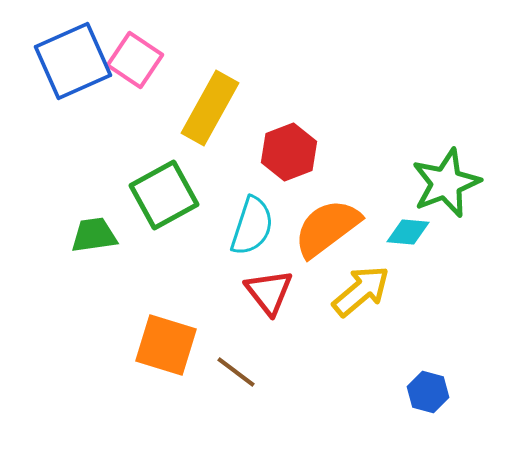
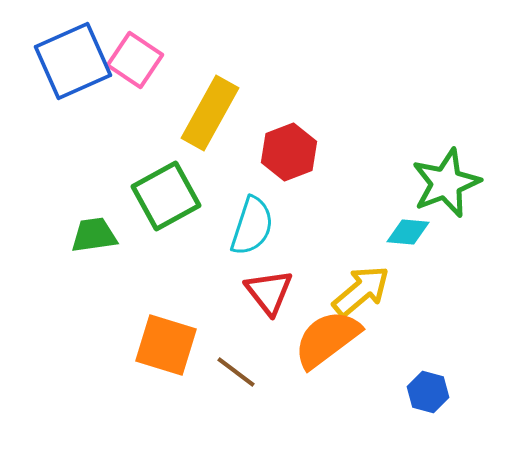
yellow rectangle: moved 5 px down
green square: moved 2 px right, 1 px down
orange semicircle: moved 111 px down
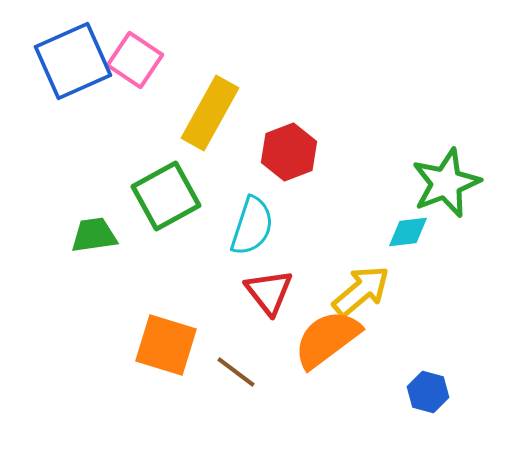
cyan diamond: rotated 12 degrees counterclockwise
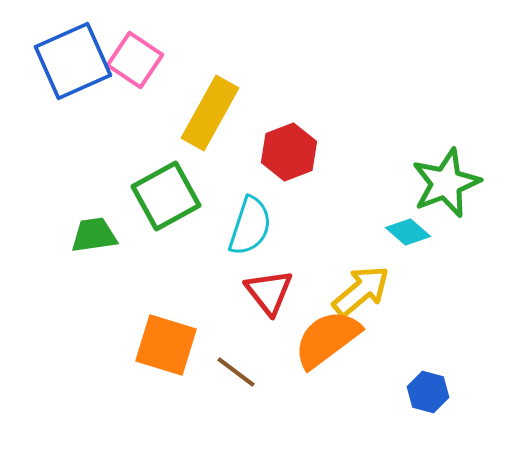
cyan semicircle: moved 2 px left
cyan diamond: rotated 48 degrees clockwise
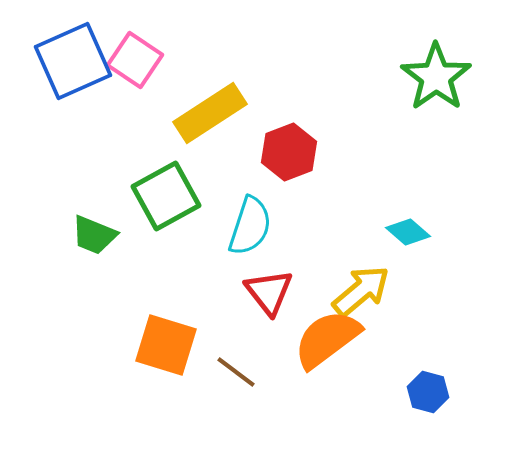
yellow rectangle: rotated 28 degrees clockwise
green star: moved 10 px left, 106 px up; rotated 14 degrees counterclockwise
green trapezoid: rotated 150 degrees counterclockwise
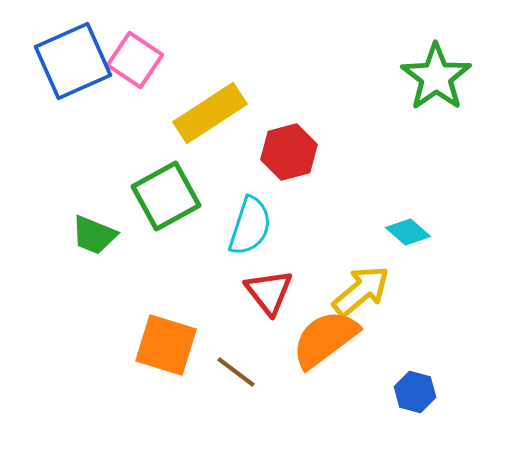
red hexagon: rotated 6 degrees clockwise
orange semicircle: moved 2 px left
blue hexagon: moved 13 px left
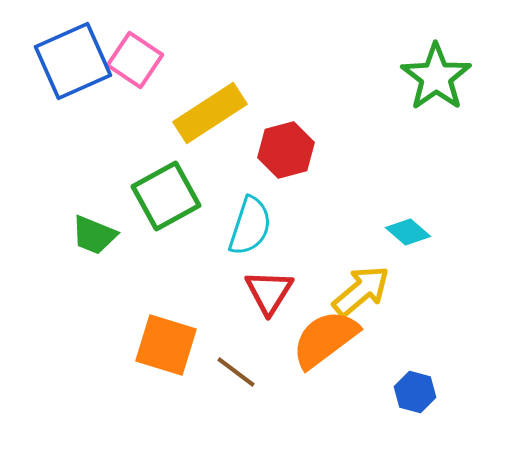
red hexagon: moved 3 px left, 2 px up
red triangle: rotated 10 degrees clockwise
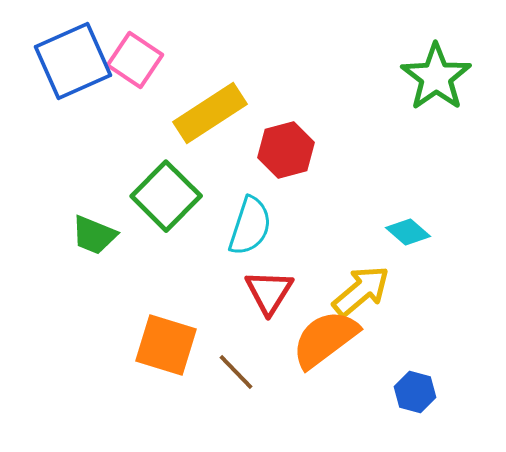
green square: rotated 16 degrees counterclockwise
brown line: rotated 9 degrees clockwise
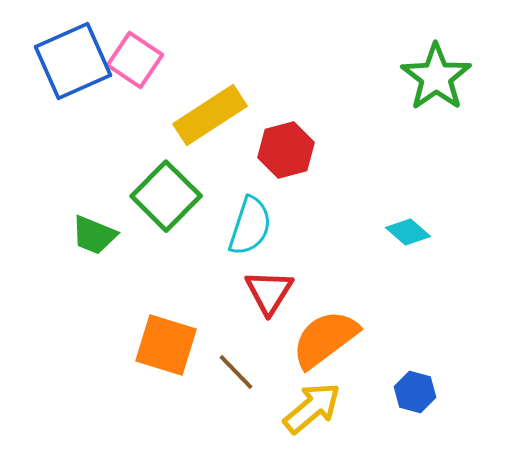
yellow rectangle: moved 2 px down
yellow arrow: moved 49 px left, 117 px down
